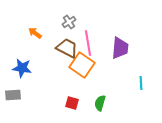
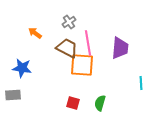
orange square: rotated 30 degrees counterclockwise
red square: moved 1 px right
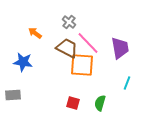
gray cross: rotated 16 degrees counterclockwise
pink line: rotated 35 degrees counterclockwise
purple trapezoid: rotated 15 degrees counterclockwise
blue star: moved 1 px right, 6 px up
cyan line: moved 14 px left; rotated 24 degrees clockwise
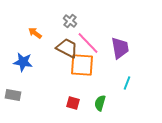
gray cross: moved 1 px right, 1 px up
gray rectangle: rotated 14 degrees clockwise
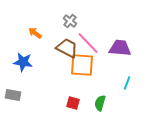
purple trapezoid: rotated 75 degrees counterclockwise
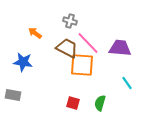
gray cross: rotated 24 degrees counterclockwise
cyan line: rotated 56 degrees counterclockwise
